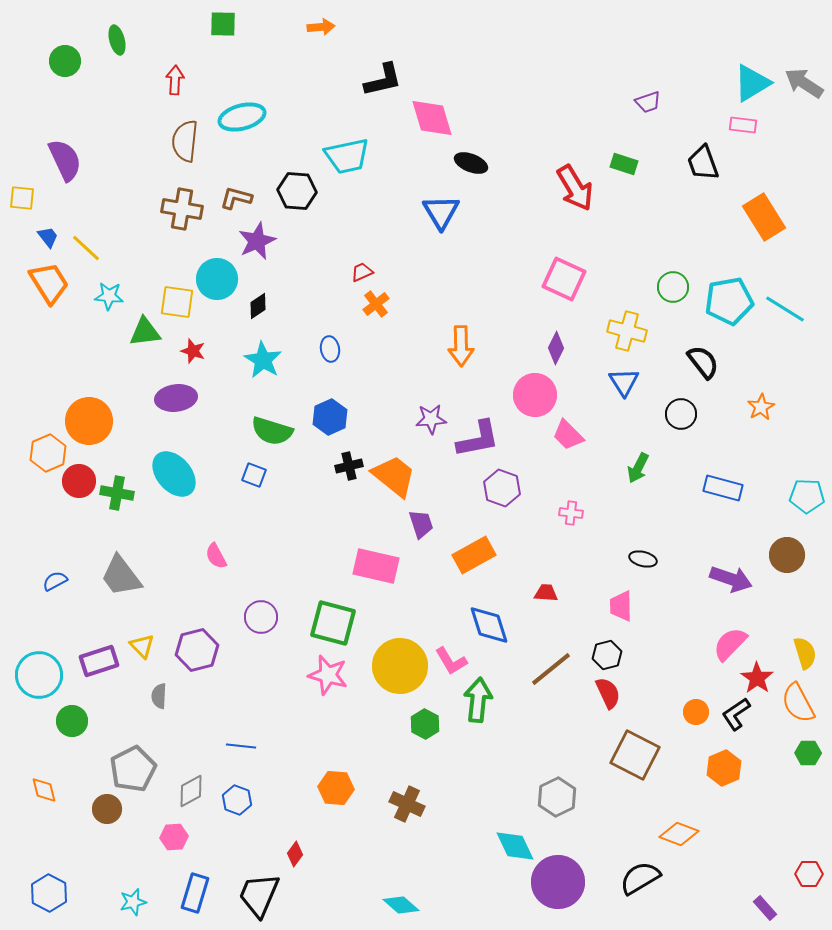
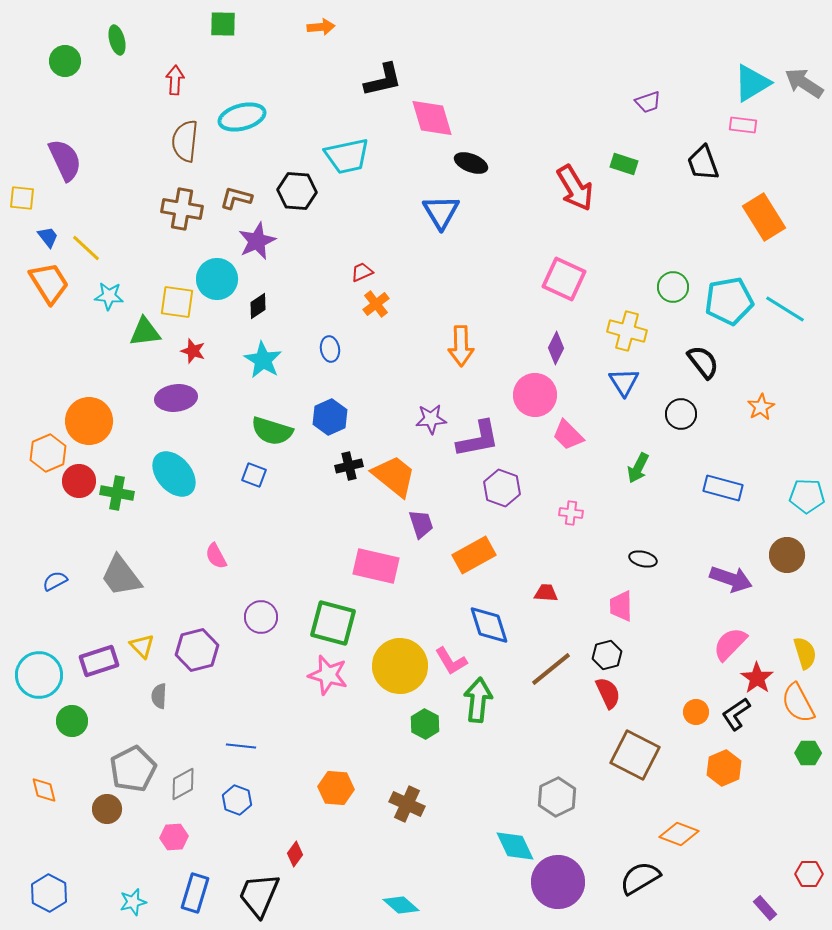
gray diamond at (191, 791): moved 8 px left, 7 px up
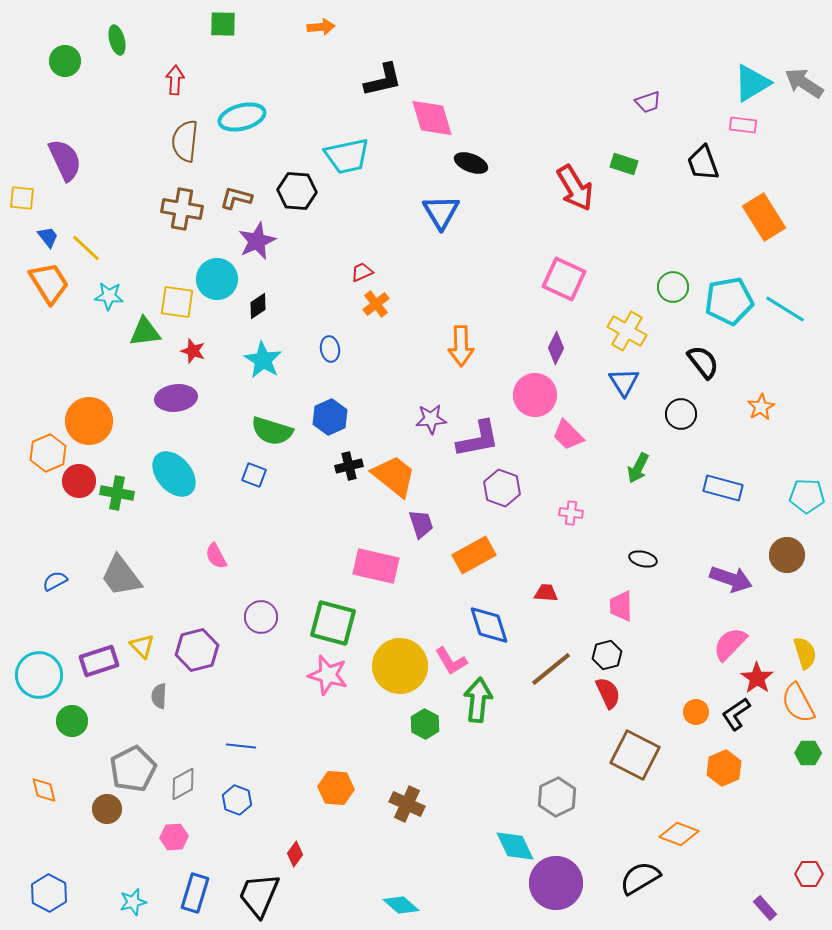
yellow cross at (627, 331): rotated 15 degrees clockwise
purple circle at (558, 882): moved 2 px left, 1 px down
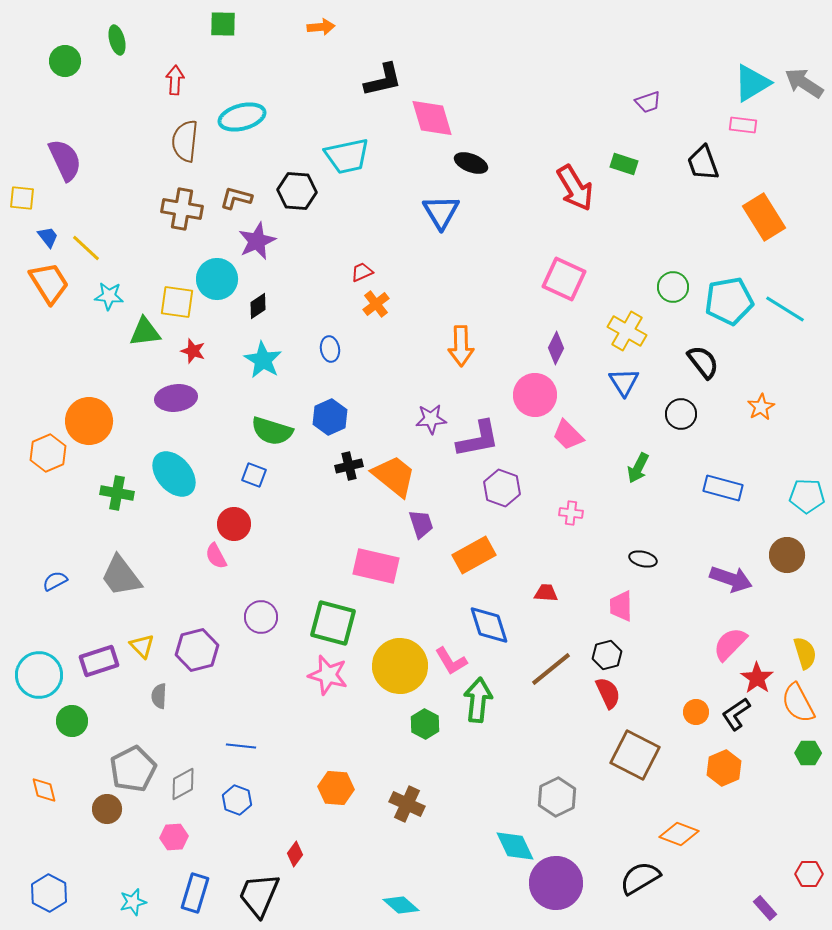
red circle at (79, 481): moved 155 px right, 43 px down
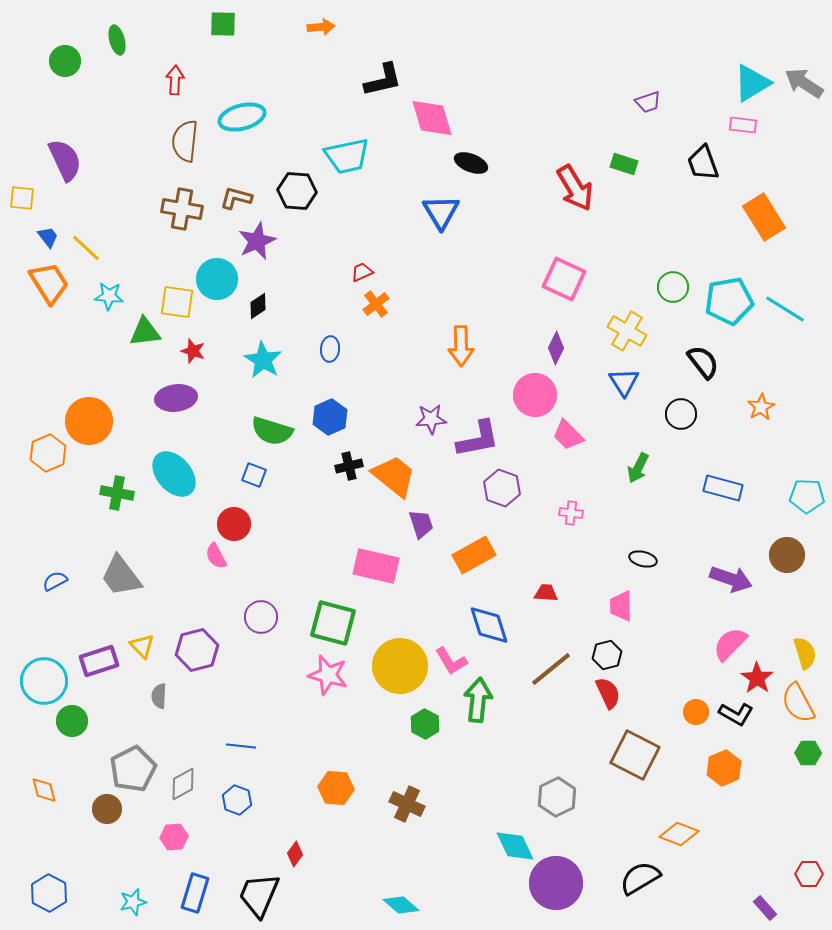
blue ellipse at (330, 349): rotated 15 degrees clockwise
cyan circle at (39, 675): moved 5 px right, 6 px down
black L-shape at (736, 714): rotated 116 degrees counterclockwise
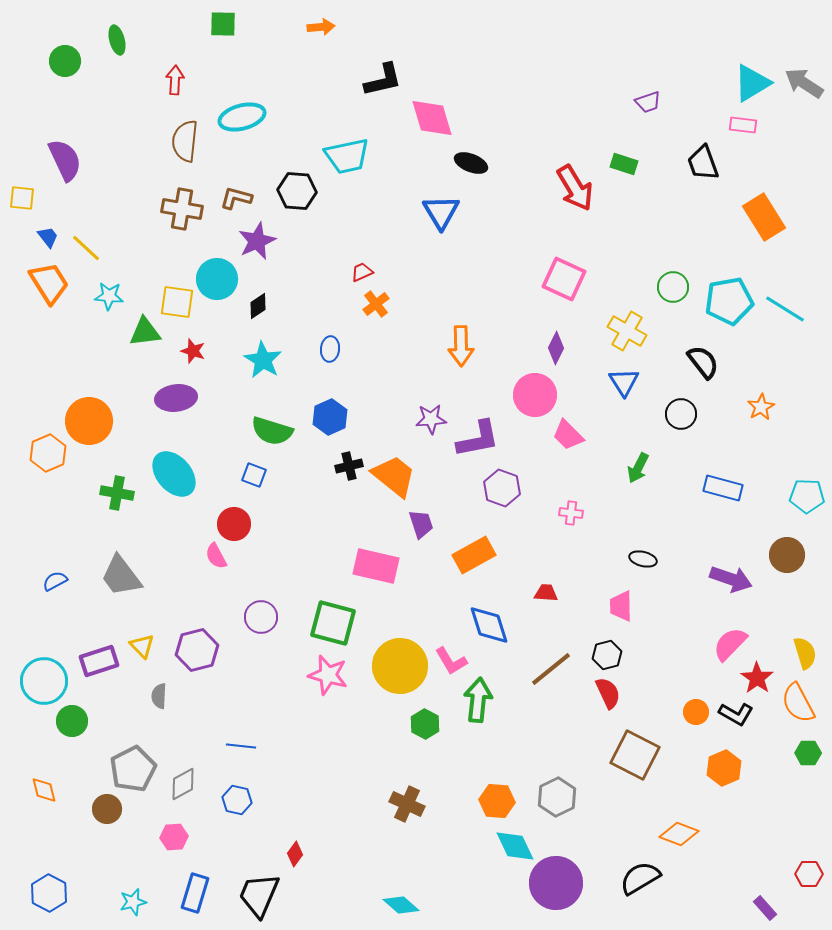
orange hexagon at (336, 788): moved 161 px right, 13 px down
blue hexagon at (237, 800): rotated 8 degrees counterclockwise
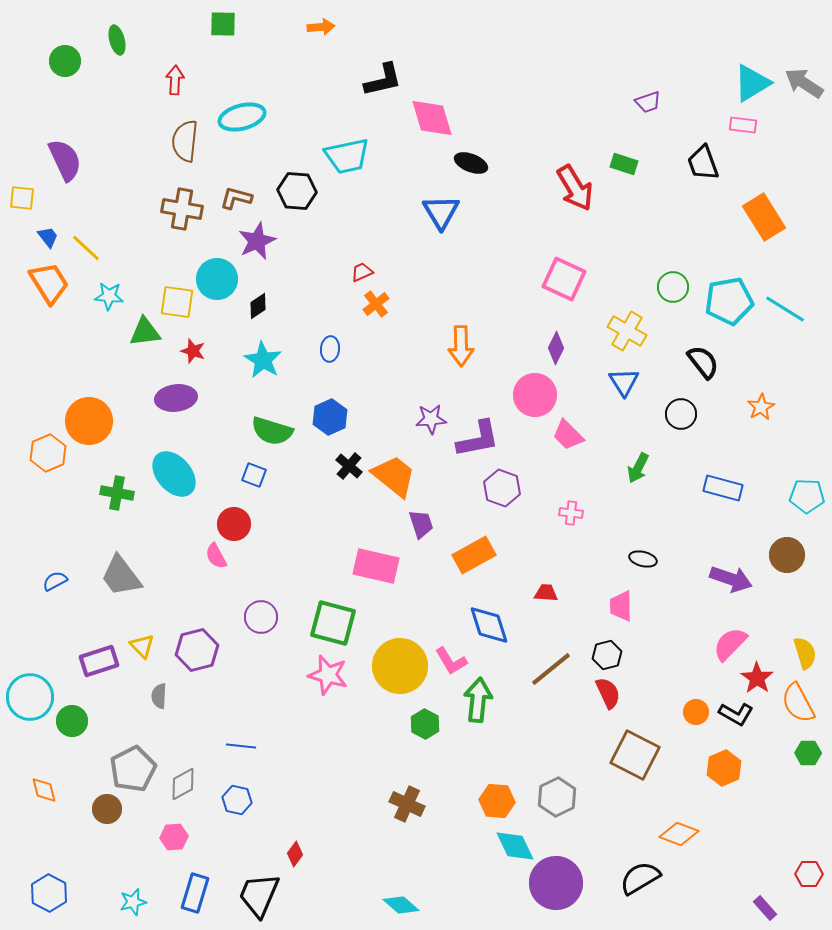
black cross at (349, 466): rotated 36 degrees counterclockwise
cyan circle at (44, 681): moved 14 px left, 16 px down
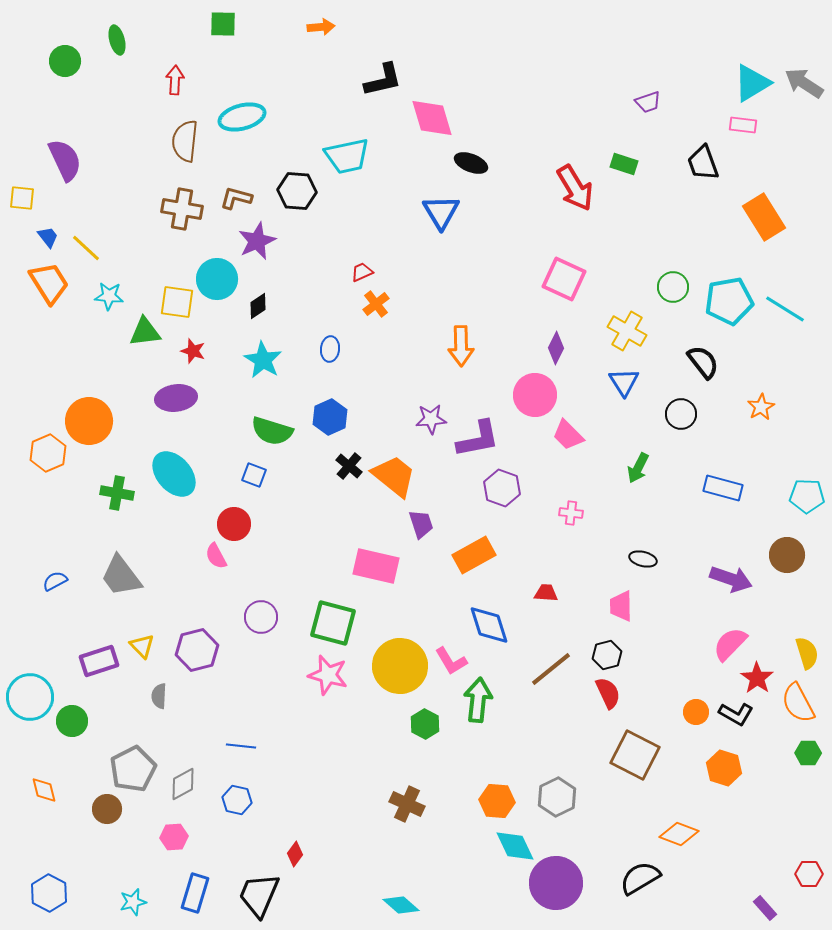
yellow semicircle at (805, 653): moved 2 px right
orange hexagon at (724, 768): rotated 20 degrees counterclockwise
